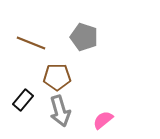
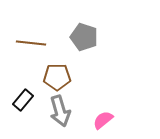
brown line: rotated 16 degrees counterclockwise
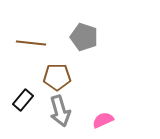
pink semicircle: rotated 15 degrees clockwise
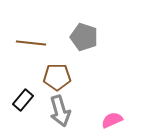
pink semicircle: moved 9 px right
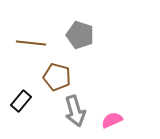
gray pentagon: moved 4 px left, 2 px up
brown pentagon: rotated 16 degrees clockwise
black rectangle: moved 2 px left, 1 px down
gray arrow: moved 15 px right
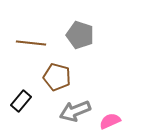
gray arrow: rotated 84 degrees clockwise
pink semicircle: moved 2 px left, 1 px down
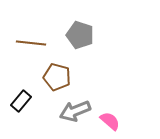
pink semicircle: rotated 65 degrees clockwise
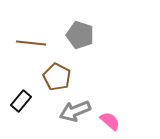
brown pentagon: rotated 12 degrees clockwise
